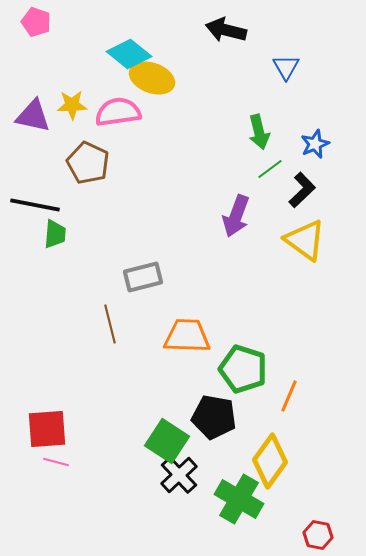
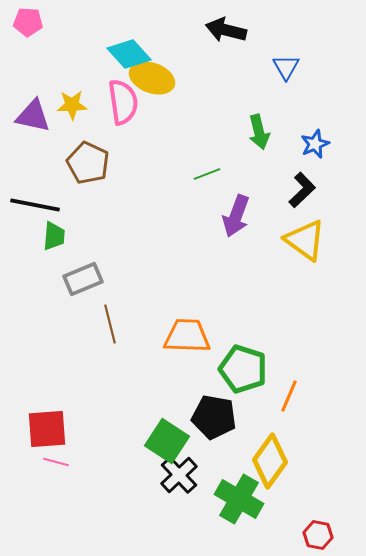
pink pentagon: moved 8 px left; rotated 16 degrees counterclockwise
cyan diamond: rotated 9 degrees clockwise
pink semicircle: moved 5 px right, 10 px up; rotated 90 degrees clockwise
green line: moved 63 px left, 5 px down; rotated 16 degrees clockwise
green trapezoid: moved 1 px left, 2 px down
gray rectangle: moved 60 px left, 2 px down; rotated 9 degrees counterclockwise
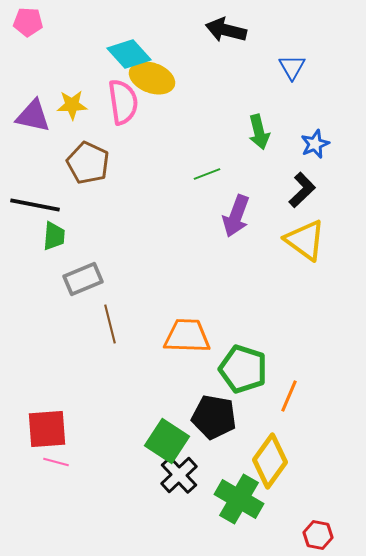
blue triangle: moved 6 px right
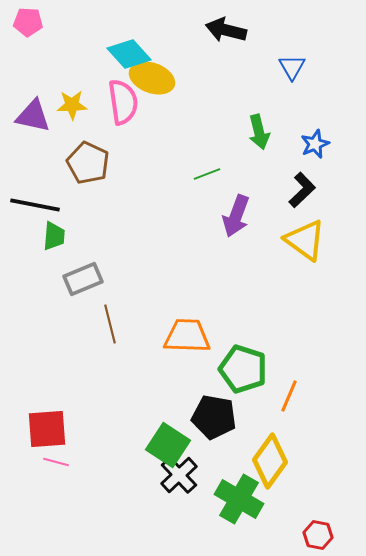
green square: moved 1 px right, 4 px down
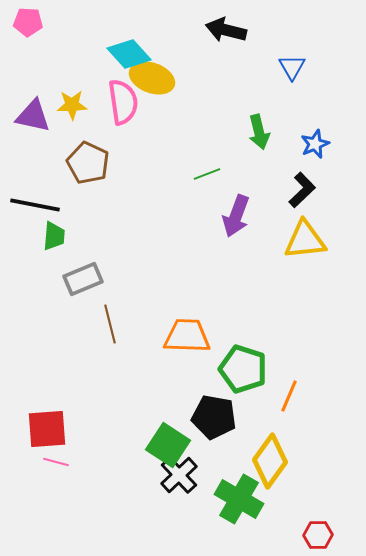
yellow triangle: rotated 42 degrees counterclockwise
red hexagon: rotated 12 degrees counterclockwise
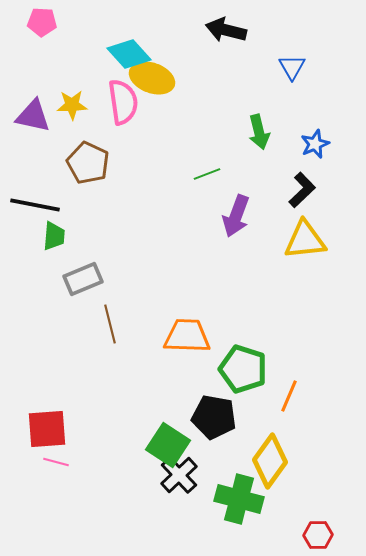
pink pentagon: moved 14 px right
green cross: rotated 15 degrees counterclockwise
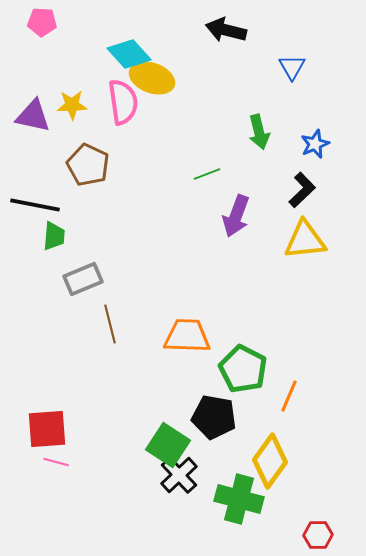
brown pentagon: moved 2 px down
green pentagon: rotated 9 degrees clockwise
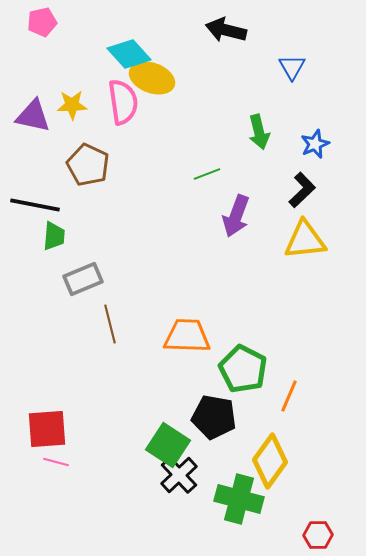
pink pentagon: rotated 16 degrees counterclockwise
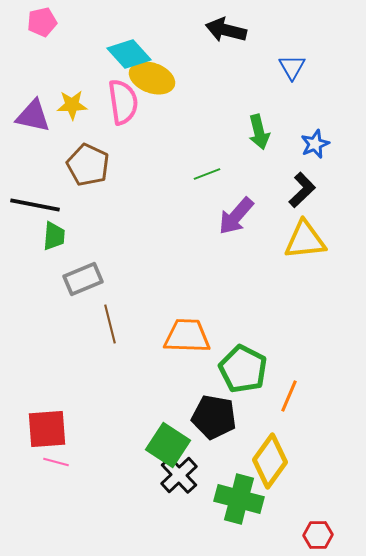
purple arrow: rotated 21 degrees clockwise
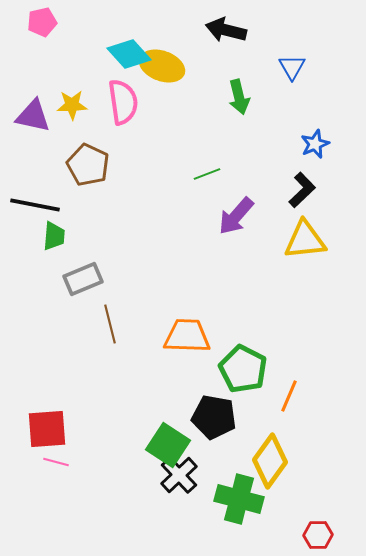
yellow ellipse: moved 10 px right, 12 px up
green arrow: moved 20 px left, 35 px up
